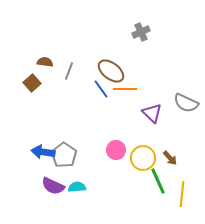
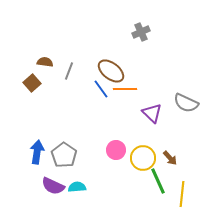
blue arrow: moved 6 px left; rotated 90 degrees clockwise
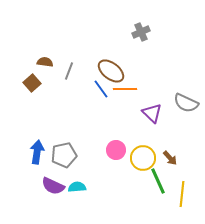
gray pentagon: rotated 25 degrees clockwise
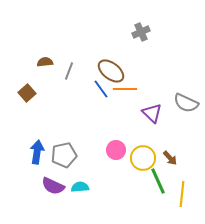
brown semicircle: rotated 14 degrees counterclockwise
brown square: moved 5 px left, 10 px down
cyan semicircle: moved 3 px right
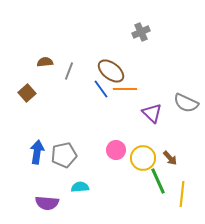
purple semicircle: moved 6 px left, 17 px down; rotated 20 degrees counterclockwise
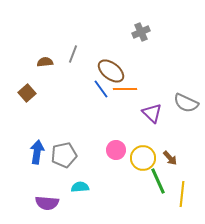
gray line: moved 4 px right, 17 px up
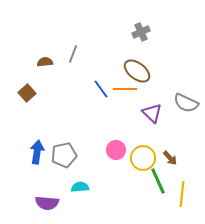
brown ellipse: moved 26 px right
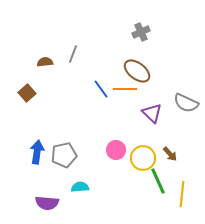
brown arrow: moved 4 px up
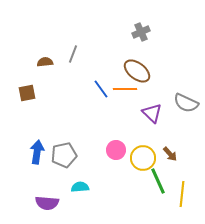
brown square: rotated 30 degrees clockwise
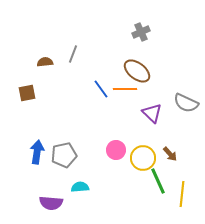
purple semicircle: moved 4 px right
